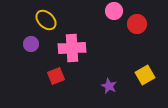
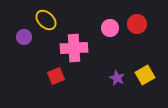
pink circle: moved 4 px left, 17 px down
purple circle: moved 7 px left, 7 px up
pink cross: moved 2 px right
purple star: moved 8 px right, 8 px up
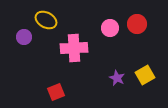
yellow ellipse: rotated 15 degrees counterclockwise
red square: moved 16 px down
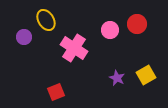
yellow ellipse: rotated 30 degrees clockwise
pink circle: moved 2 px down
pink cross: rotated 36 degrees clockwise
yellow square: moved 1 px right
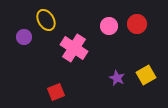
pink circle: moved 1 px left, 4 px up
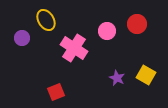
pink circle: moved 2 px left, 5 px down
purple circle: moved 2 px left, 1 px down
yellow square: rotated 30 degrees counterclockwise
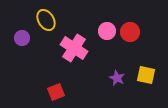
red circle: moved 7 px left, 8 px down
yellow square: rotated 18 degrees counterclockwise
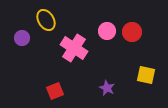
red circle: moved 2 px right
purple star: moved 10 px left, 10 px down
red square: moved 1 px left, 1 px up
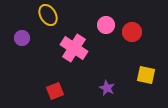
yellow ellipse: moved 2 px right, 5 px up
pink circle: moved 1 px left, 6 px up
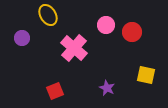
pink cross: rotated 8 degrees clockwise
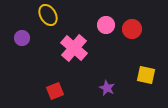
red circle: moved 3 px up
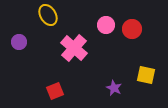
purple circle: moved 3 px left, 4 px down
purple star: moved 7 px right
